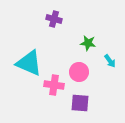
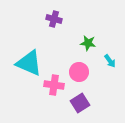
purple square: rotated 36 degrees counterclockwise
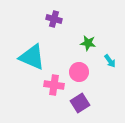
cyan triangle: moved 3 px right, 6 px up
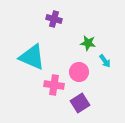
cyan arrow: moved 5 px left
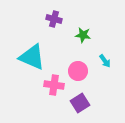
green star: moved 5 px left, 8 px up
pink circle: moved 1 px left, 1 px up
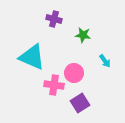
pink circle: moved 4 px left, 2 px down
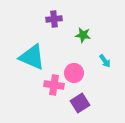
purple cross: rotated 21 degrees counterclockwise
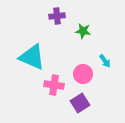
purple cross: moved 3 px right, 3 px up
green star: moved 4 px up
pink circle: moved 9 px right, 1 px down
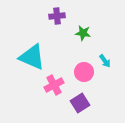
green star: moved 2 px down
pink circle: moved 1 px right, 2 px up
pink cross: rotated 36 degrees counterclockwise
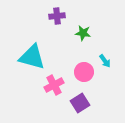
cyan triangle: rotated 8 degrees counterclockwise
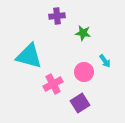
cyan triangle: moved 3 px left, 1 px up
pink cross: moved 1 px left, 1 px up
